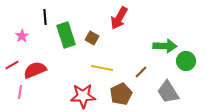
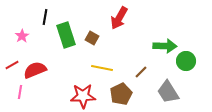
black line: rotated 14 degrees clockwise
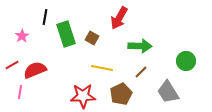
green rectangle: moved 1 px up
green arrow: moved 25 px left
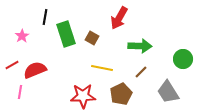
green circle: moved 3 px left, 2 px up
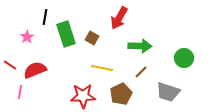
pink star: moved 5 px right, 1 px down
green circle: moved 1 px right, 1 px up
red line: moved 2 px left; rotated 64 degrees clockwise
gray trapezoid: rotated 40 degrees counterclockwise
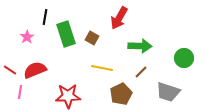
red line: moved 5 px down
red star: moved 15 px left
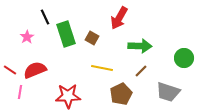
black line: rotated 35 degrees counterclockwise
brown line: moved 1 px up
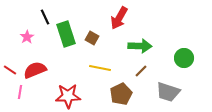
yellow line: moved 2 px left
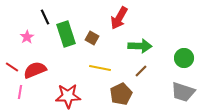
red line: moved 2 px right, 3 px up
gray trapezoid: moved 15 px right
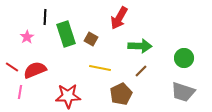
black line: rotated 28 degrees clockwise
brown square: moved 1 px left, 1 px down
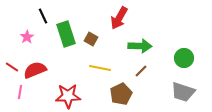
black line: moved 2 px left, 1 px up; rotated 28 degrees counterclockwise
